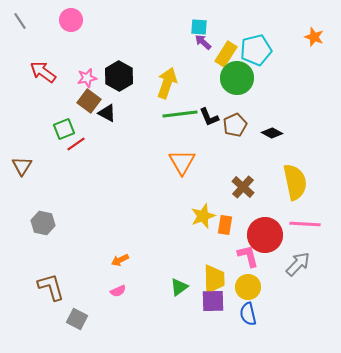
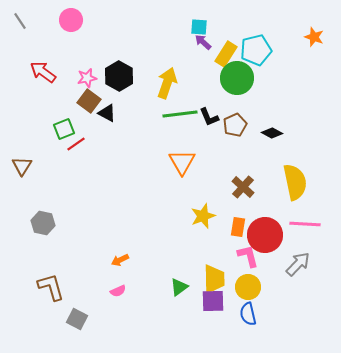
orange rectangle: moved 13 px right, 2 px down
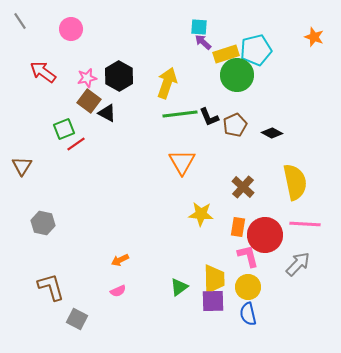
pink circle: moved 9 px down
yellow rectangle: rotated 40 degrees clockwise
green circle: moved 3 px up
yellow star: moved 2 px left, 2 px up; rotated 25 degrees clockwise
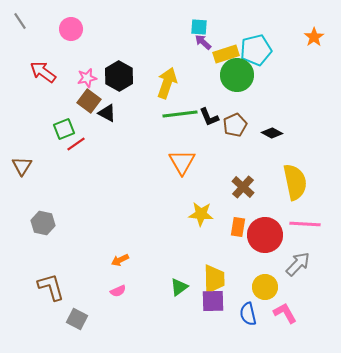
orange star: rotated 18 degrees clockwise
pink L-shape: moved 37 px right, 57 px down; rotated 15 degrees counterclockwise
yellow circle: moved 17 px right
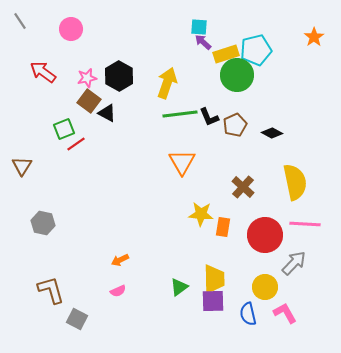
orange rectangle: moved 15 px left
gray arrow: moved 4 px left, 1 px up
brown L-shape: moved 3 px down
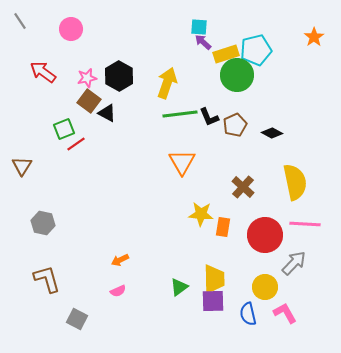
brown L-shape: moved 4 px left, 11 px up
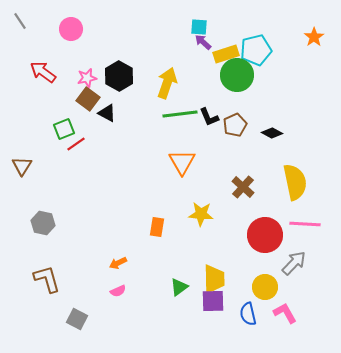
brown square: moved 1 px left, 2 px up
orange rectangle: moved 66 px left
orange arrow: moved 2 px left, 3 px down
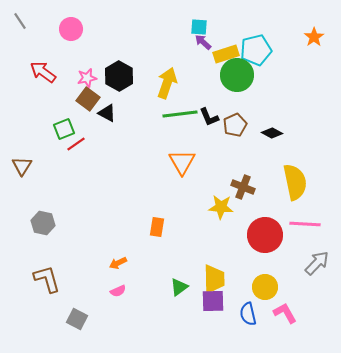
brown cross: rotated 20 degrees counterclockwise
yellow star: moved 20 px right, 7 px up
gray arrow: moved 23 px right
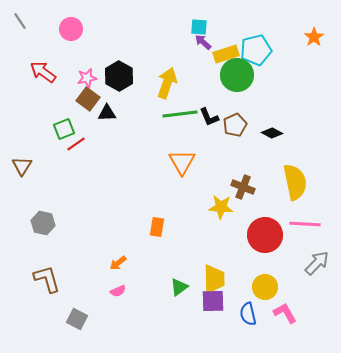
black triangle: rotated 30 degrees counterclockwise
orange arrow: rotated 12 degrees counterclockwise
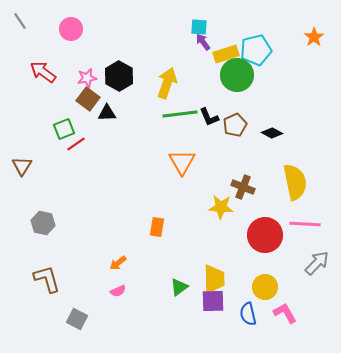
purple arrow: rotated 12 degrees clockwise
